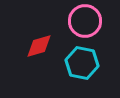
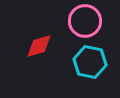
cyan hexagon: moved 8 px right, 1 px up
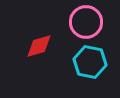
pink circle: moved 1 px right, 1 px down
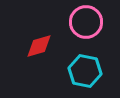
cyan hexagon: moved 5 px left, 9 px down
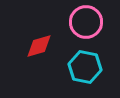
cyan hexagon: moved 4 px up
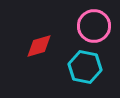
pink circle: moved 8 px right, 4 px down
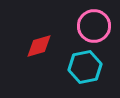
cyan hexagon: rotated 24 degrees counterclockwise
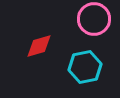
pink circle: moved 7 px up
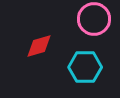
cyan hexagon: rotated 12 degrees clockwise
